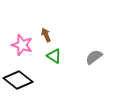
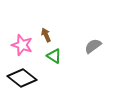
gray semicircle: moved 1 px left, 11 px up
black diamond: moved 4 px right, 2 px up
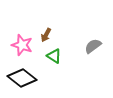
brown arrow: rotated 128 degrees counterclockwise
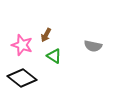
gray semicircle: rotated 132 degrees counterclockwise
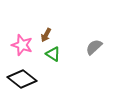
gray semicircle: moved 1 px right, 1 px down; rotated 126 degrees clockwise
green triangle: moved 1 px left, 2 px up
black diamond: moved 1 px down
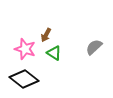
pink star: moved 3 px right, 4 px down
green triangle: moved 1 px right, 1 px up
black diamond: moved 2 px right
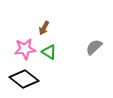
brown arrow: moved 2 px left, 7 px up
pink star: rotated 25 degrees counterclockwise
green triangle: moved 5 px left, 1 px up
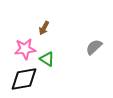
green triangle: moved 2 px left, 7 px down
black diamond: rotated 48 degrees counterclockwise
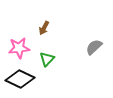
pink star: moved 6 px left, 1 px up
green triangle: rotated 42 degrees clockwise
black diamond: moved 4 px left; rotated 36 degrees clockwise
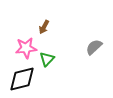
brown arrow: moved 1 px up
pink star: moved 7 px right
black diamond: moved 2 px right; rotated 40 degrees counterclockwise
